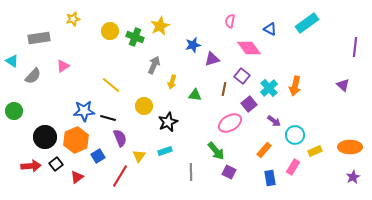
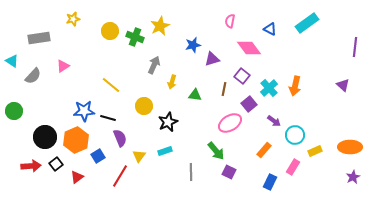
blue rectangle at (270, 178): moved 4 px down; rotated 35 degrees clockwise
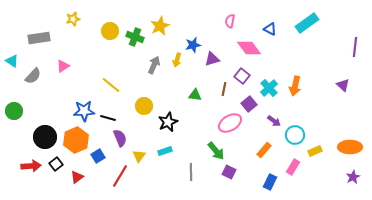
yellow arrow at (172, 82): moved 5 px right, 22 px up
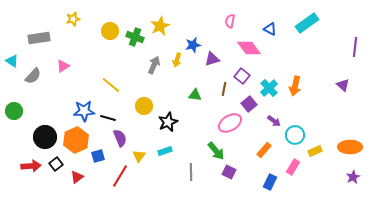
blue square at (98, 156): rotated 16 degrees clockwise
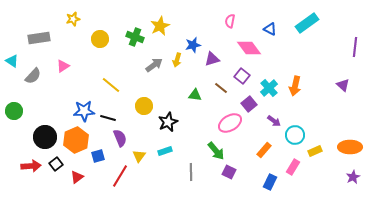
yellow circle at (110, 31): moved 10 px left, 8 px down
gray arrow at (154, 65): rotated 30 degrees clockwise
brown line at (224, 89): moved 3 px left, 1 px up; rotated 64 degrees counterclockwise
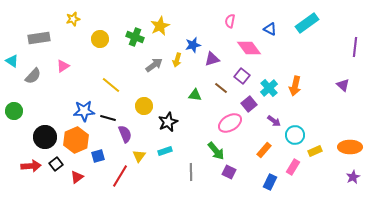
purple semicircle at (120, 138): moved 5 px right, 4 px up
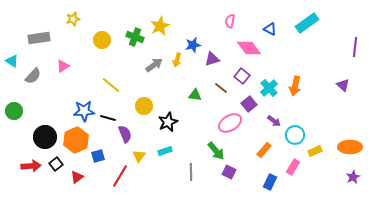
yellow circle at (100, 39): moved 2 px right, 1 px down
